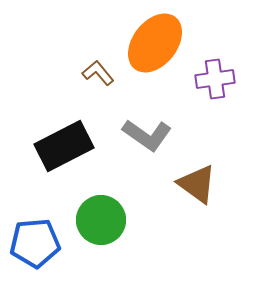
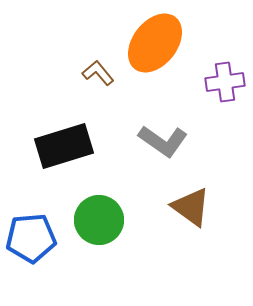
purple cross: moved 10 px right, 3 px down
gray L-shape: moved 16 px right, 6 px down
black rectangle: rotated 10 degrees clockwise
brown triangle: moved 6 px left, 23 px down
green circle: moved 2 px left
blue pentagon: moved 4 px left, 5 px up
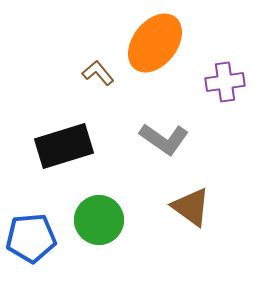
gray L-shape: moved 1 px right, 2 px up
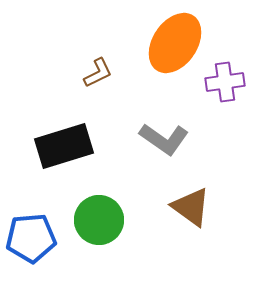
orange ellipse: moved 20 px right; rotated 4 degrees counterclockwise
brown L-shape: rotated 104 degrees clockwise
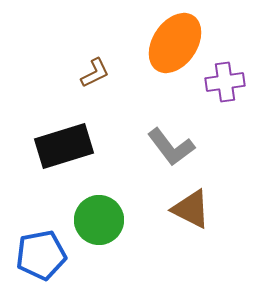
brown L-shape: moved 3 px left
gray L-shape: moved 7 px right, 8 px down; rotated 18 degrees clockwise
brown triangle: moved 2 px down; rotated 9 degrees counterclockwise
blue pentagon: moved 10 px right, 17 px down; rotated 6 degrees counterclockwise
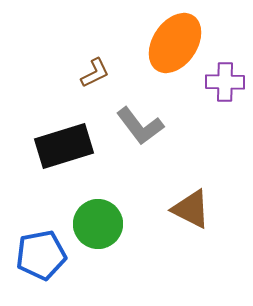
purple cross: rotated 9 degrees clockwise
gray L-shape: moved 31 px left, 21 px up
green circle: moved 1 px left, 4 px down
